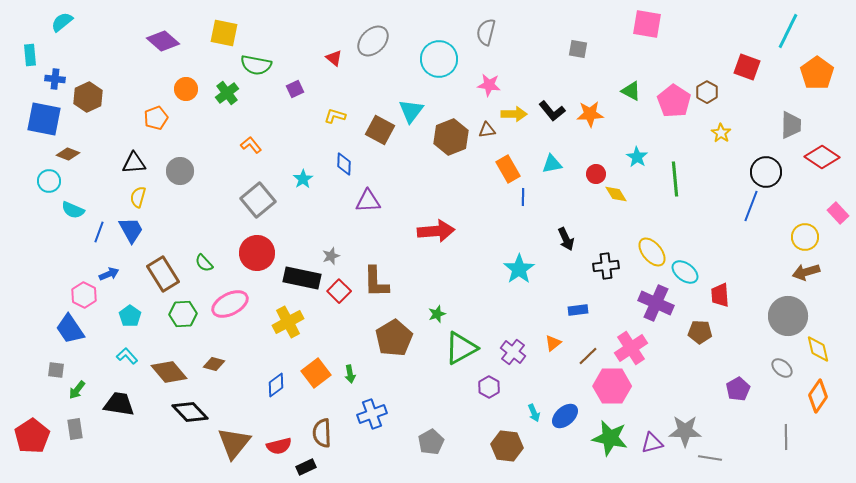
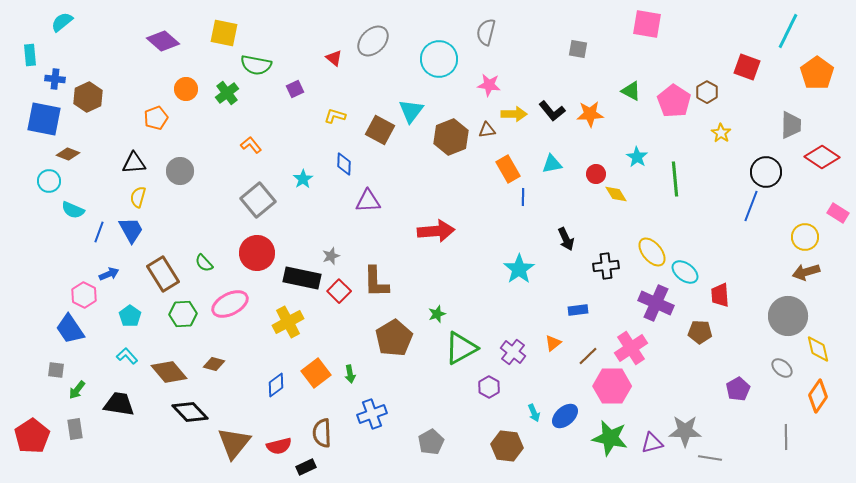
pink rectangle at (838, 213): rotated 15 degrees counterclockwise
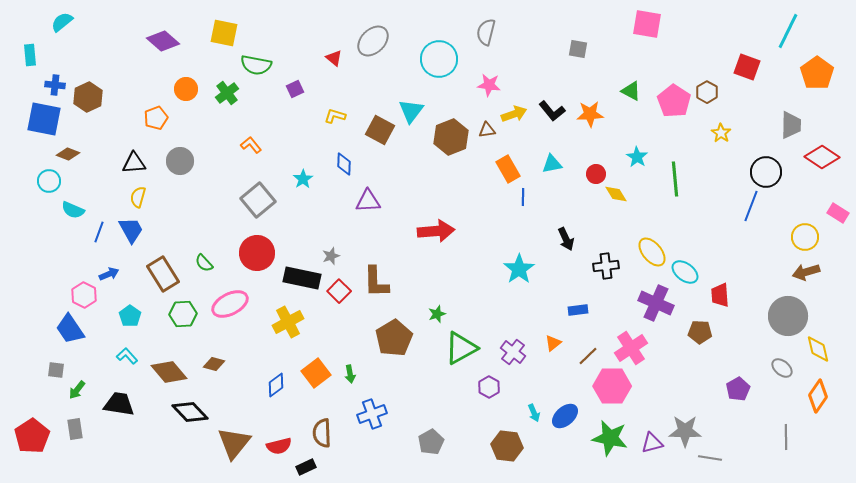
blue cross at (55, 79): moved 6 px down
yellow arrow at (514, 114): rotated 20 degrees counterclockwise
gray circle at (180, 171): moved 10 px up
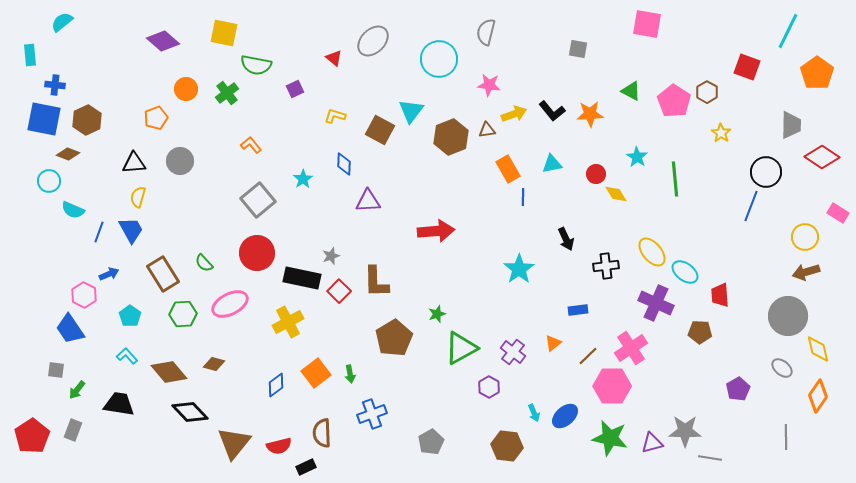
brown hexagon at (88, 97): moved 1 px left, 23 px down
gray rectangle at (75, 429): moved 2 px left, 1 px down; rotated 30 degrees clockwise
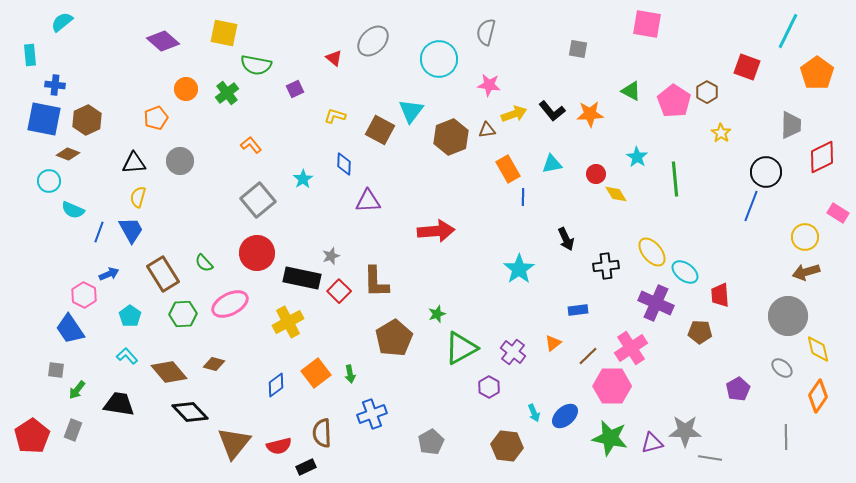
red diamond at (822, 157): rotated 60 degrees counterclockwise
